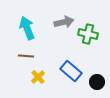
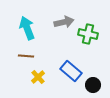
black circle: moved 4 px left, 3 px down
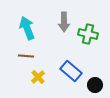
gray arrow: rotated 102 degrees clockwise
black circle: moved 2 px right
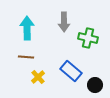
cyan arrow: rotated 20 degrees clockwise
green cross: moved 4 px down
brown line: moved 1 px down
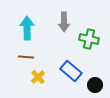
green cross: moved 1 px right, 1 px down
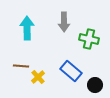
brown line: moved 5 px left, 9 px down
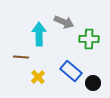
gray arrow: rotated 66 degrees counterclockwise
cyan arrow: moved 12 px right, 6 px down
green cross: rotated 12 degrees counterclockwise
brown line: moved 9 px up
black circle: moved 2 px left, 2 px up
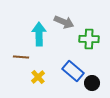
blue rectangle: moved 2 px right
black circle: moved 1 px left
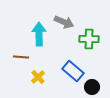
black circle: moved 4 px down
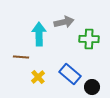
gray arrow: rotated 36 degrees counterclockwise
blue rectangle: moved 3 px left, 3 px down
